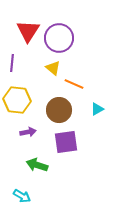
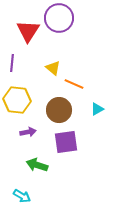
purple circle: moved 20 px up
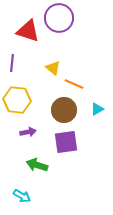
red triangle: rotated 45 degrees counterclockwise
brown circle: moved 5 px right
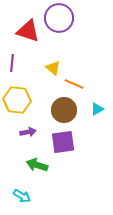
purple square: moved 3 px left
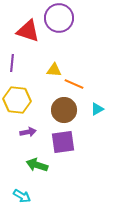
yellow triangle: moved 1 px right, 2 px down; rotated 35 degrees counterclockwise
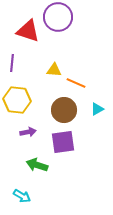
purple circle: moved 1 px left, 1 px up
orange line: moved 2 px right, 1 px up
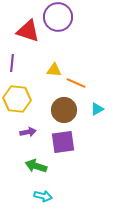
yellow hexagon: moved 1 px up
green arrow: moved 1 px left, 1 px down
cyan arrow: moved 21 px right; rotated 18 degrees counterclockwise
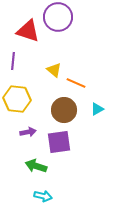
purple line: moved 1 px right, 2 px up
yellow triangle: rotated 35 degrees clockwise
purple square: moved 4 px left
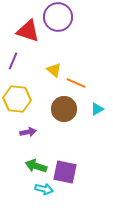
purple line: rotated 18 degrees clockwise
brown circle: moved 1 px up
purple square: moved 6 px right, 30 px down; rotated 20 degrees clockwise
cyan arrow: moved 1 px right, 7 px up
